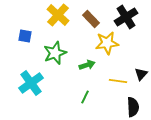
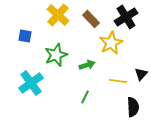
yellow star: moved 4 px right; rotated 20 degrees counterclockwise
green star: moved 1 px right, 2 px down
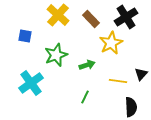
black semicircle: moved 2 px left
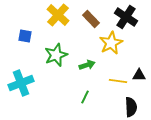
black cross: rotated 25 degrees counterclockwise
black triangle: moved 2 px left, 1 px down; rotated 48 degrees clockwise
cyan cross: moved 10 px left; rotated 15 degrees clockwise
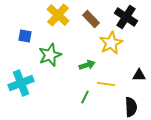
green star: moved 6 px left
yellow line: moved 12 px left, 3 px down
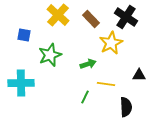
blue square: moved 1 px left, 1 px up
green arrow: moved 1 px right, 1 px up
cyan cross: rotated 20 degrees clockwise
black semicircle: moved 5 px left
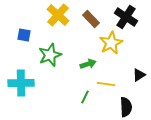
black triangle: rotated 32 degrees counterclockwise
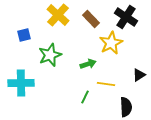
blue square: rotated 24 degrees counterclockwise
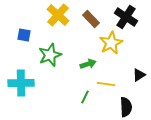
blue square: rotated 24 degrees clockwise
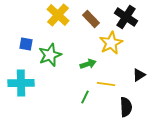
blue square: moved 2 px right, 9 px down
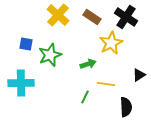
brown rectangle: moved 1 px right, 2 px up; rotated 12 degrees counterclockwise
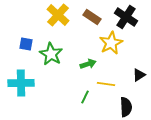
green star: moved 1 px right, 1 px up; rotated 20 degrees counterclockwise
